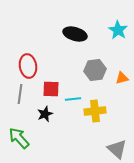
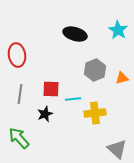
red ellipse: moved 11 px left, 11 px up
gray hexagon: rotated 15 degrees counterclockwise
yellow cross: moved 2 px down
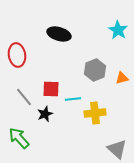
black ellipse: moved 16 px left
gray line: moved 4 px right, 3 px down; rotated 48 degrees counterclockwise
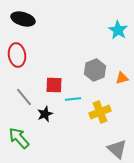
black ellipse: moved 36 px left, 15 px up
red square: moved 3 px right, 4 px up
yellow cross: moved 5 px right, 1 px up; rotated 15 degrees counterclockwise
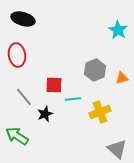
green arrow: moved 2 px left, 2 px up; rotated 15 degrees counterclockwise
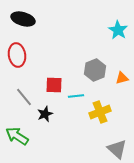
cyan line: moved 3 px right, 3 px up
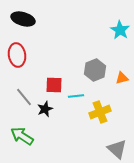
cyan star: moved 2 px right
black star: moved 5 px up
green arrow: moved 5 px right
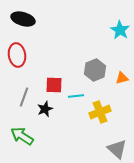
gray line: rotated 60 degrees clockwise
